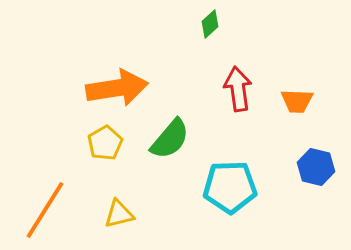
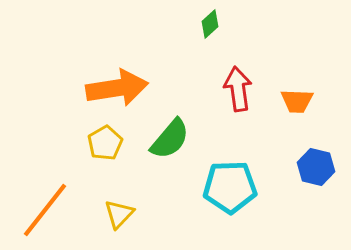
orange line: rotated 6 degrees clockwise
yellow triangle: rotated 32 degrees counterclockwise
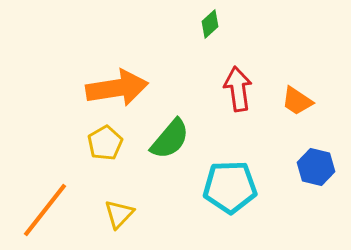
orange trapezoid: rotated 32 degrees clockwise
